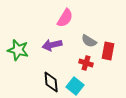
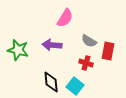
purple arrow: rotated 18 degrees clockwise
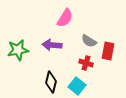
green star: rotated 25 degrees counterclockwise
black diamond: rotated 20 degrees clockwise
cyan square: moved 2 px right
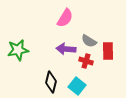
purple arrow: moved 14 px right, 4 px down
red rectangle: rotated 12 degrees counterclockwise
red cross: moved 2 px up
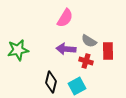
cyan square: rotated 24 degrees clockwise
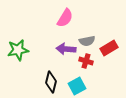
gray semicircle: moved 2 px left; rotated 42 degrees counterclockwise
red rectangle: moved 1 px right, 3 px up; rotated 60 degrees clockwise
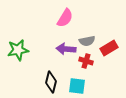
cyan square: rotated 36 degrees clockwise
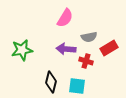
gray semicircle: moved 2 px right, 4 px up
green star: moved 4 px right
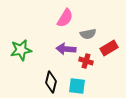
gray semicircle: moved 1 px left, 3 px up
green star: moved 1 px left
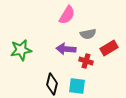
pink semicircle: moved 2 px right, 3 px up
black diamond: moved 1 px right, 2 px down
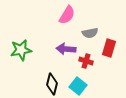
gray semicircle: moved 2 px right, 1 px up
red rectangle: rotated 42 degrees counterclockwise
cyan square: moved 1 px right; rotated 30 degrees clockwise
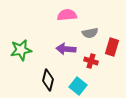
pink semicircle: rotated 126 degrees counterclockwise
red rectangle: moved 3 px right, 1 px up
red cross: moved 5 px right
black diamond: moved 4 px left, 4 px up
